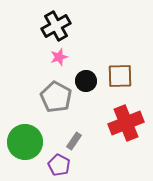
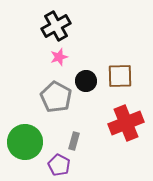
gray rectangle: rotated 18 degrees counterclockwise
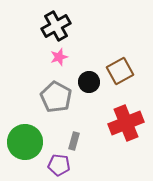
brown square: moved 5 px up; rotated 28 degrees counterclockwise
black circle: moved 3 px right, 1 px down
purple pentagon: rotated 20 degrees counterclockwise
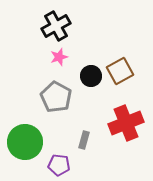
black circle: moved 2 px right, 6 px up
gray rectangle: moved 10 px right, 1 px up
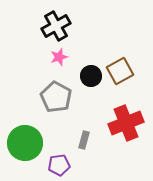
green circle: moved 1 px down
purple pentagon: rotated 15 degrees counterclockwise
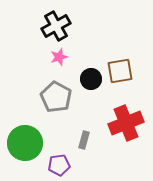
brown square: rotated 20 degrees clockwise
black circle: moved 3 px down
